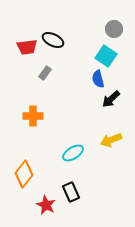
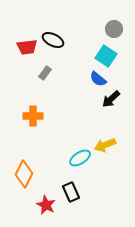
blue semicircle: rotated 36 degrees counterclockwise
yellow arrow: moved 6 px left, 5 px down
cyan ellipse: moved 7 px right, 5 px down
orange diamond: rotated 12 degrees counterclockwise
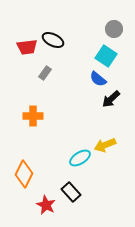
black rectangle: rotated 18 degrees counterclockwise
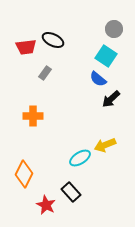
red trapezoid: moved 1 px left
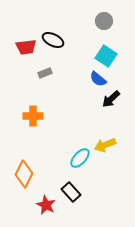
gray circle: moved 10 px left, 8 px up
gray rectangle: rotated 32 degrees clockwise
cyan ellipse: rotated 15 degrees counterclockwise
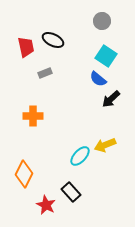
gray circle: moved 2 px left
red trapezoid: rotated 95 degrees counterclockwise
cyan ellipse: moved 2 px up
